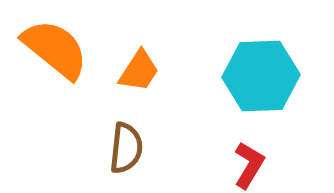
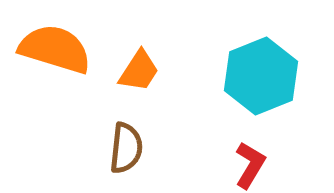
orange semicircle: rotated 22 degrees counterclockwise
cyan hexagon: rotated 20 degrees counterclockwise
red L-shape: moved 1 px right
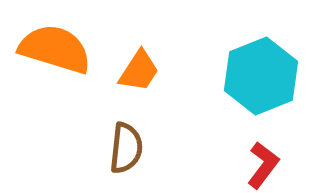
red L-shape: moved 13 px right; rotated 6 degrees clockwise
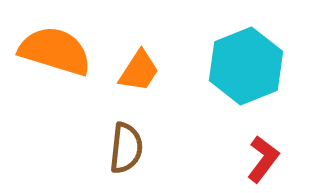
orange semicircle: moved 2 px down
cyan hexagon: moved 15 px left, 10 px up
red L-shape: moved 6 px up
